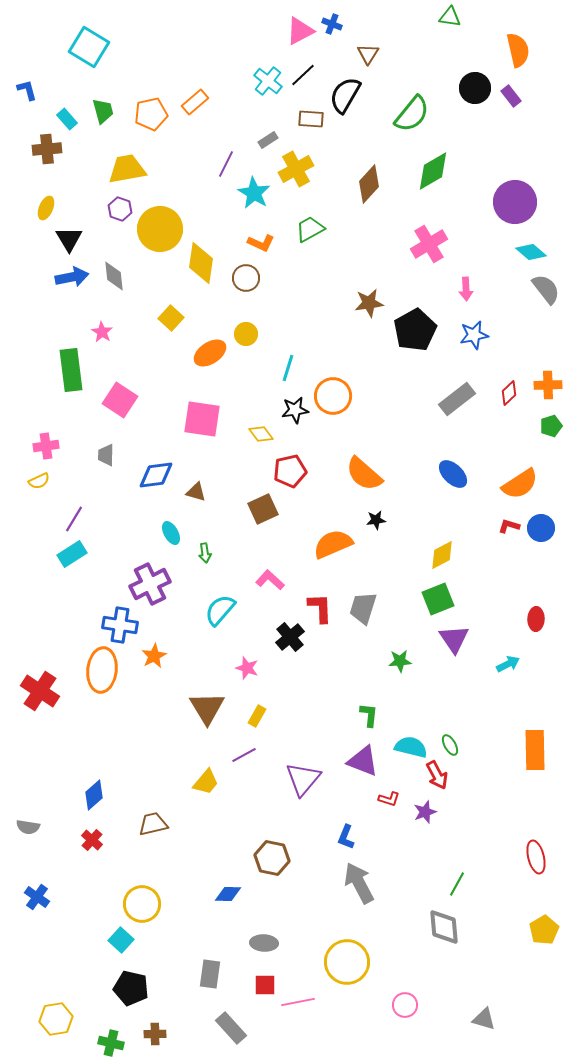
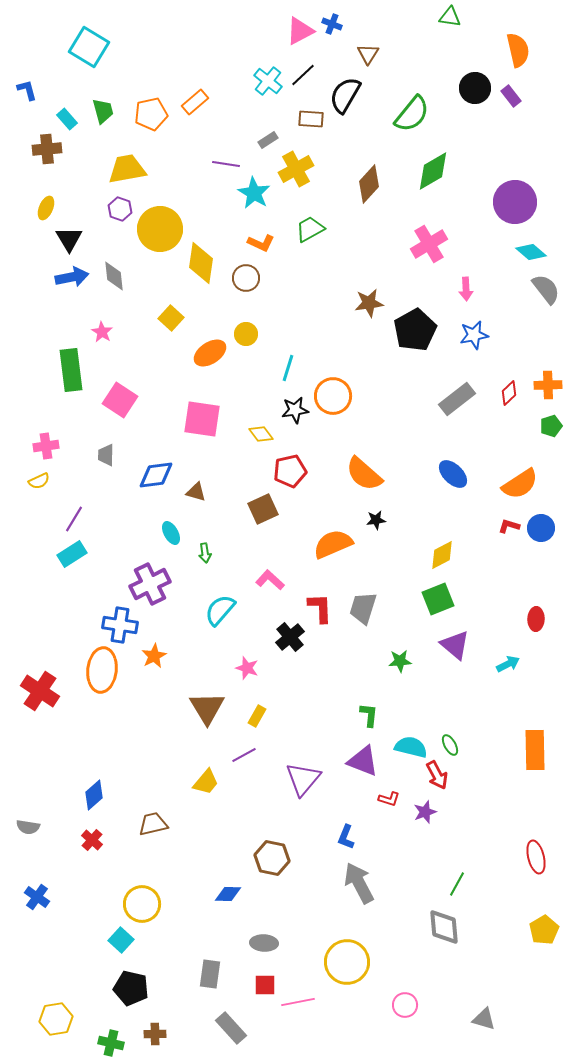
purple line at (226, 164): rotated 72 degrees clockwise
purple triangle at (454, 639): moved 1 px right, 6 px down; rotated 16 degrees counterclockwise
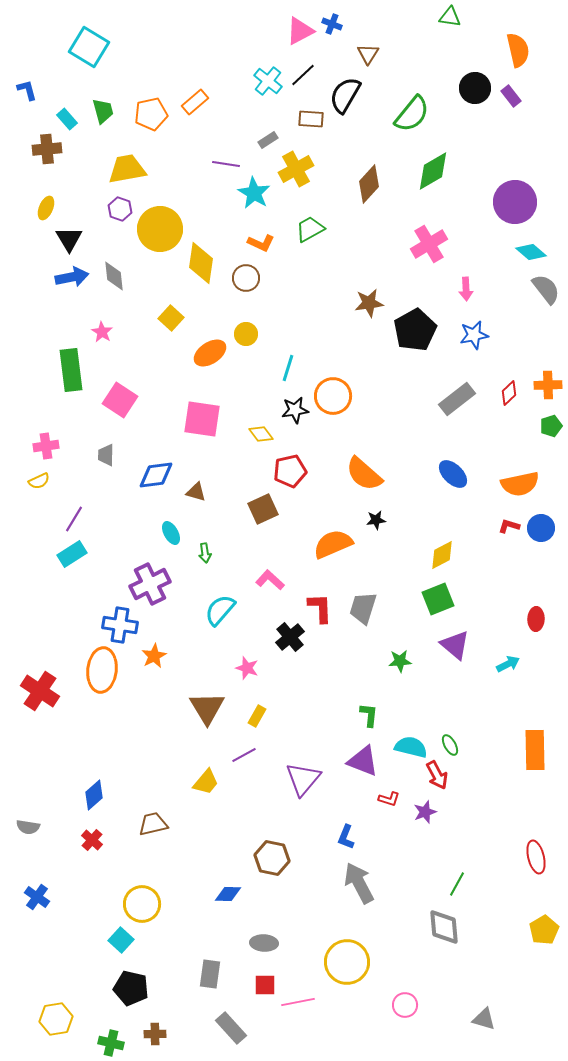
orange semicircle at (520, 484): rotated 21 degrees clockwise
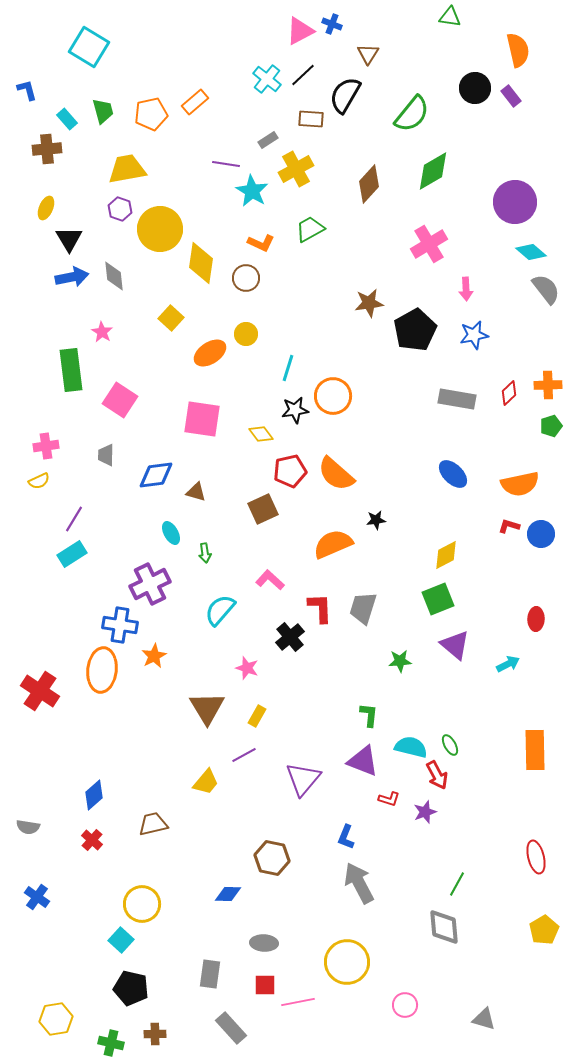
cyan cross at (268, 81): moved 1 px left, 2 px up
cyan star at (254, 193): moved 2 px left, 2 px up
gray rectangle at (457, 399): rotated 48 degrees clockwise
orange semicircle at (364, 474): moved 28 px left
blue circle at (541, 528): moved 6 px down
yellow diamond at (442, 555): moved 4 px right
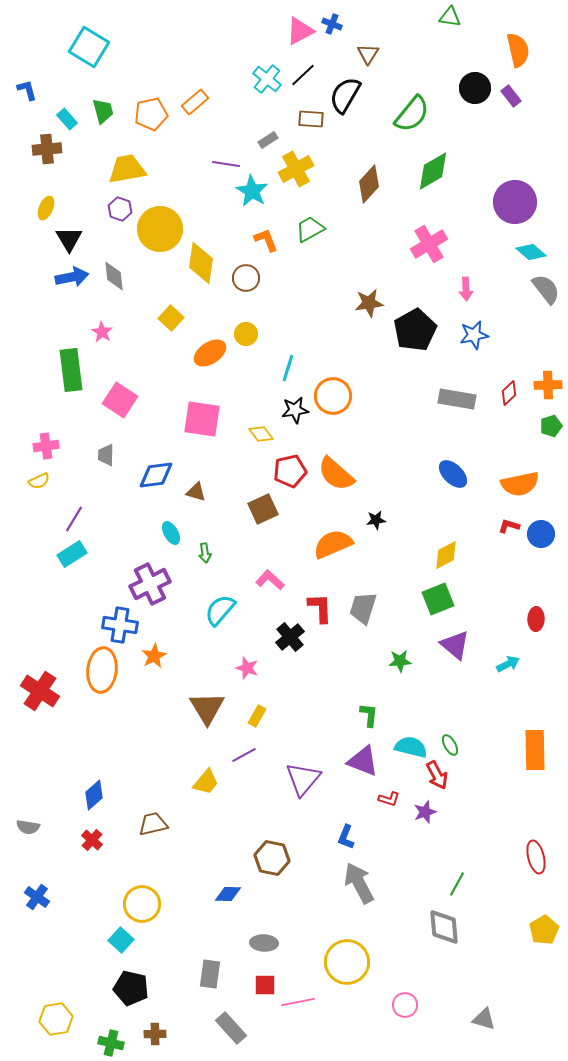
orange L-shape at (261, 243): moved 5 px right, 3 px up; rotated 136 degrees counterclockwise
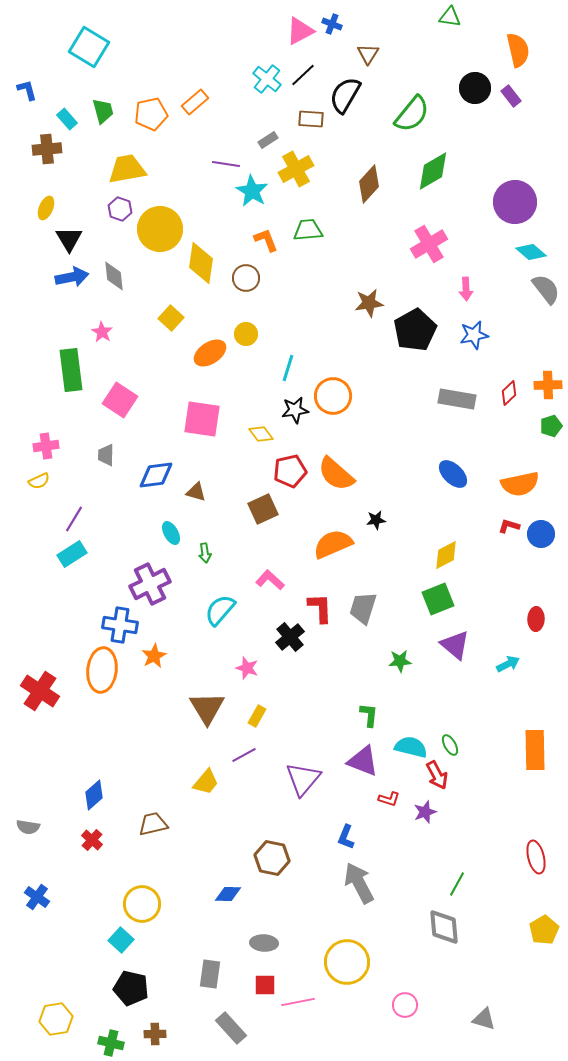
green trapezoid at (310, 229): moved 2 px left, 1 px down; rotated 24 degrees clockwise
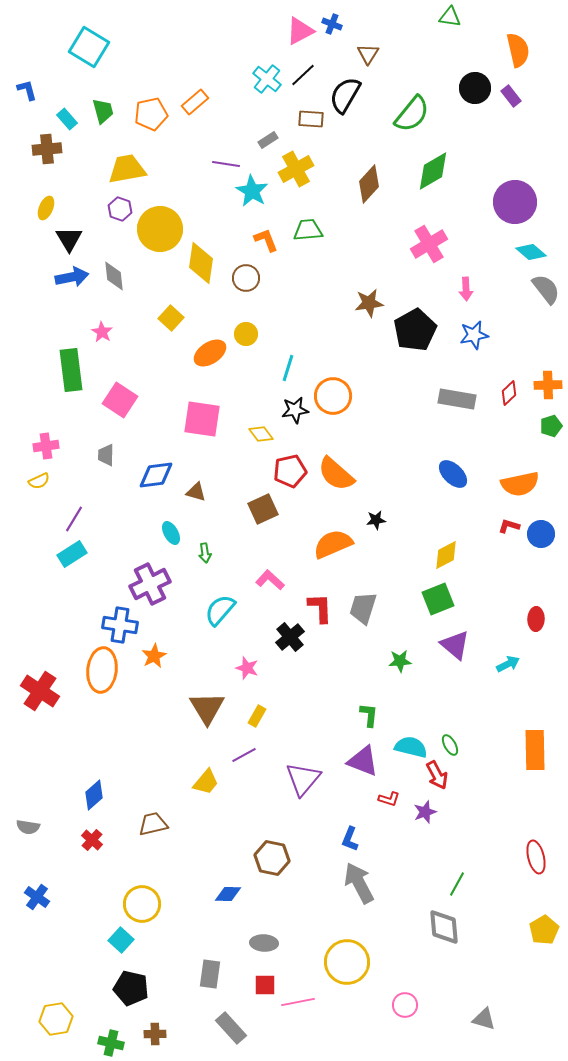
blue L-shape at (346, 837): moved 4 px right, 2 px down
